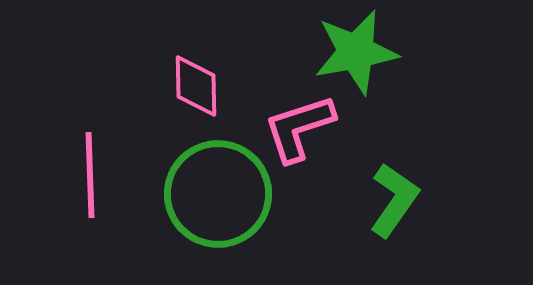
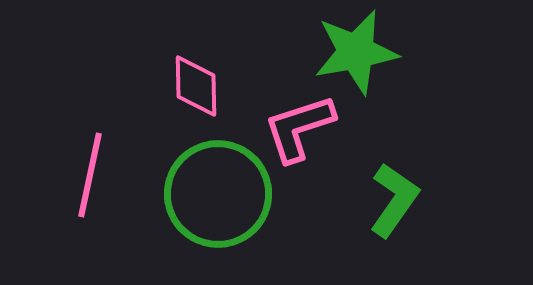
pink line: rotated 14 degrees clockwise
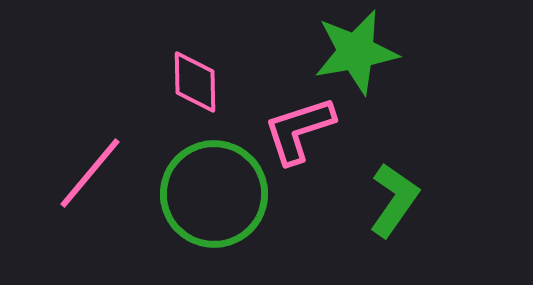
pink diamond: moved 1 px left, 4 px up
pink L-shape: moved 2 px down
pink line: moved 2 px up; rotated 28 degrees clockwise
green circle: moved 4 px left
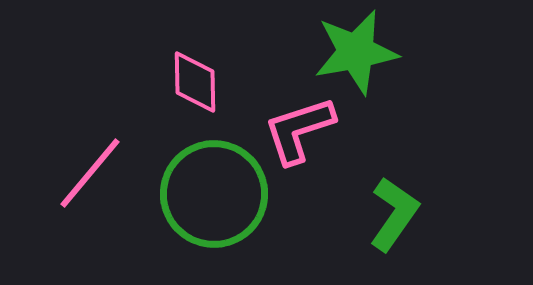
green L-shape: moved 14 px down
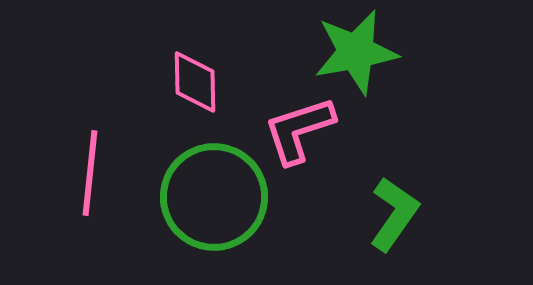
pink line: rotated 34 degrees counterclockwise
green circle: moved 3 px down
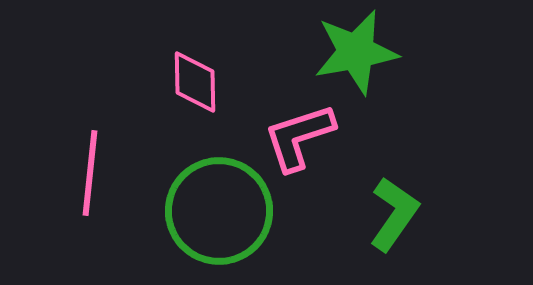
pink L-shape: moved 7 px down
green circle: moved 5 px right, 14 px down
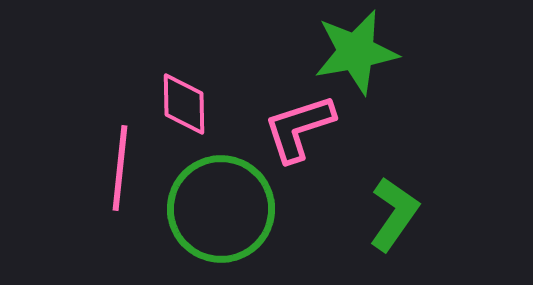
pink diamond: moved 11 px left, 22 px down
pink L-shape: moved 9 px up
pink line: moved 30 px right, 5 px up
green circle: moved 2 px right, 2 px up
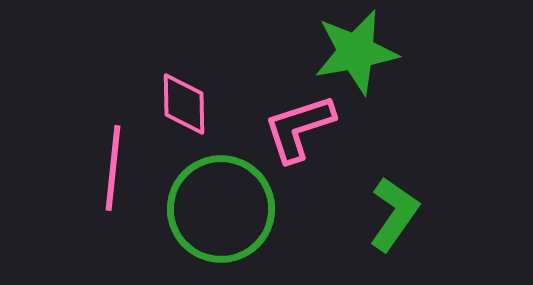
pink line: moved 7 px left
